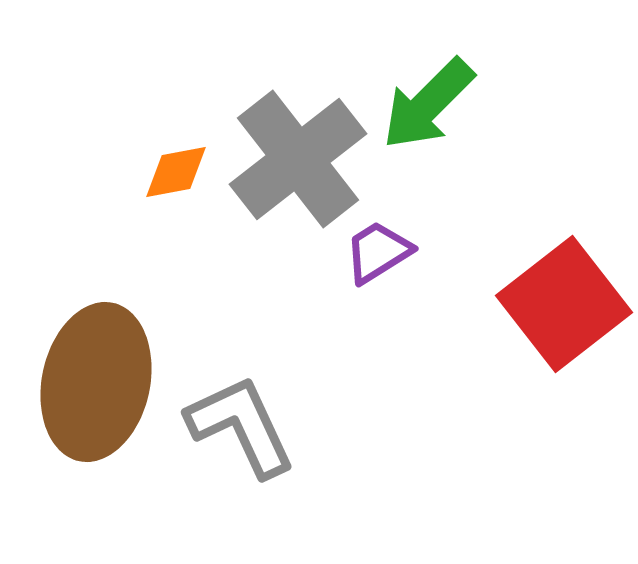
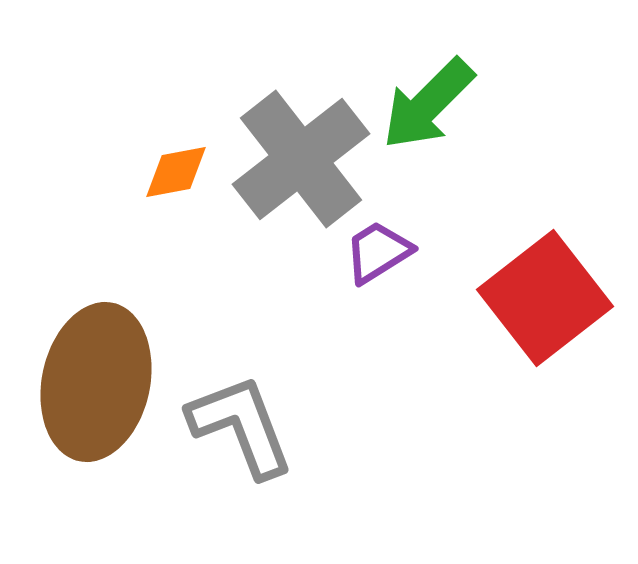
gray cross: moved 3 px right
red square: moved 19 px left, 6 px up
gray L-shape: rotated 4 degrees clockwise
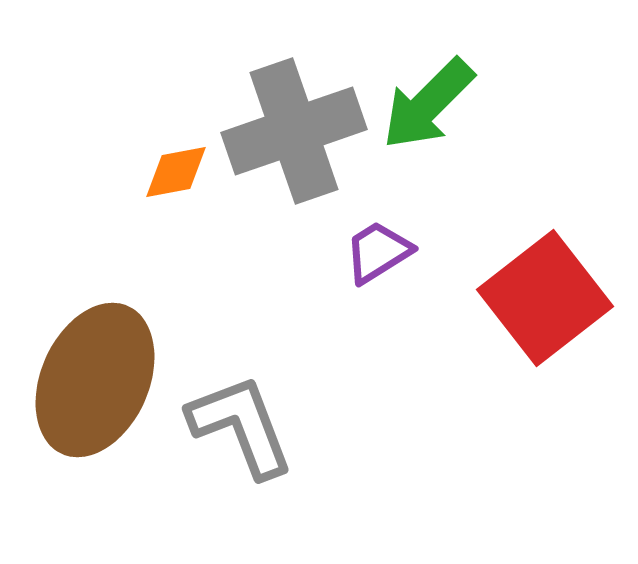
gray cross: moved 7 px left, 28 px up; rotated 19 degrees clockwise
brown ellipse: moved 1 px left, 2 px up; rotated 12 degrees clockwise
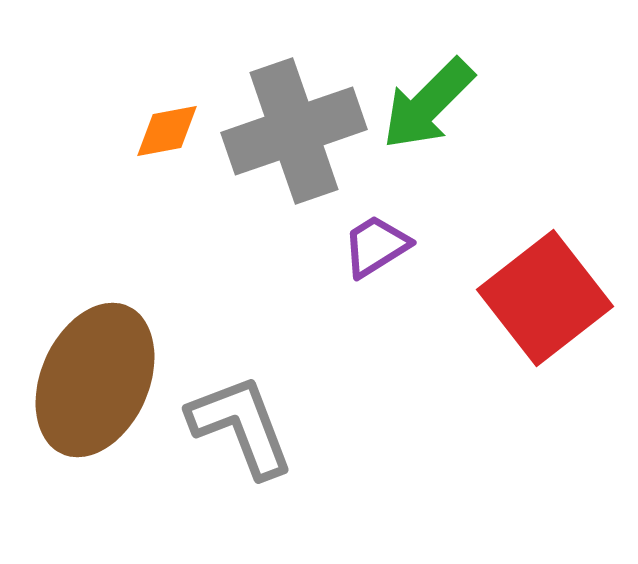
orange diamond: moved 9 px left, 41 px up
purple trapezoid: moved 2 px left, 6 px up
